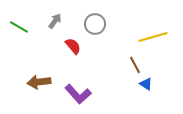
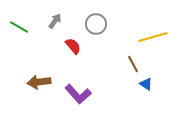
gray circle: moved 1 px right
brown line: moved 2 px left, 1 px up
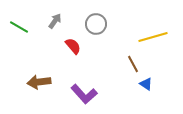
purple L-shape: moved 6 px right
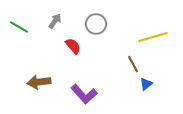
blue triangle: rotated 48 degrees clockwise
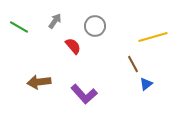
gray circle: moved 1 px left, 2 px down
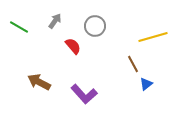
brown arrow: rotated 35 degrees clockwise
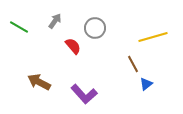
gray circle: moved 2 px down
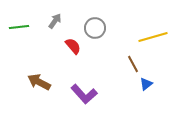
green line: rotated 36 degrees counterclockwise
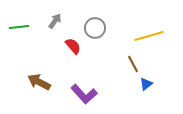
yellow line: moved 4 px left, 1 px up
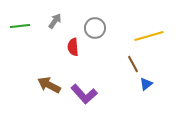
green line: moved 1 px right, 1 px up
red semicircle: moved 1 px down; rotated 144 degrees counterclockwise
brown arrow: moved 10 px right, 3 px down
